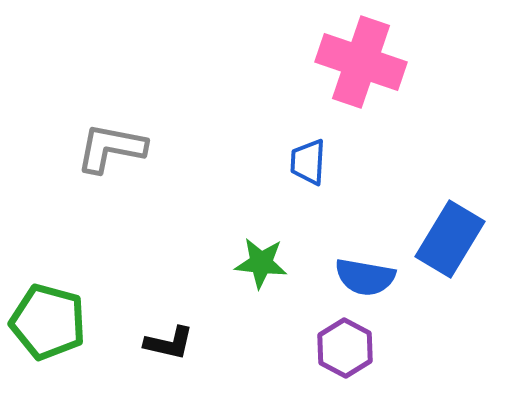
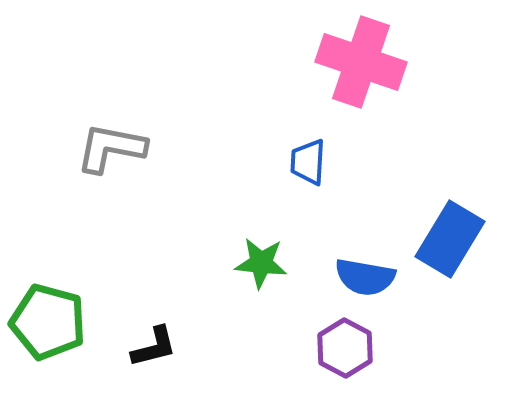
black L-shape: moved 15 px left, 4 px down; rotated 27 degrees counterclockwise
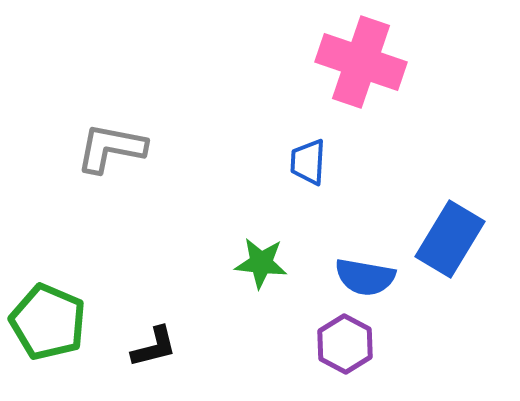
green pentagon: rotated 8 degrees clockwise
purple hexagon: moved 4 px up
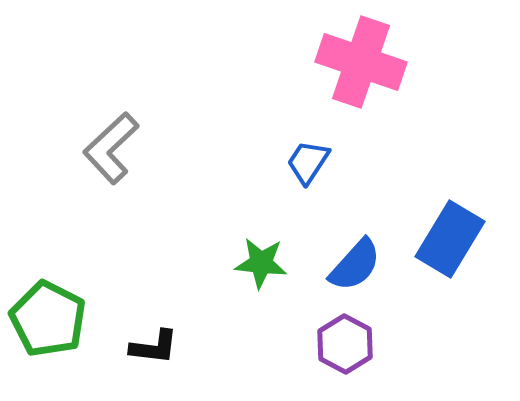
gray L-shape: rotated 54 degrees counterclockwise
blue trapezoid: rotated 30 degrees clockwise
blue semicircle: moved 10 px left, 12 px up; rotated 58 degrees counterclockwise
green pentagon: moved 3 px up; rotated 4 degrees clockwise
black L-shape: rotated 21 degrees clockwise
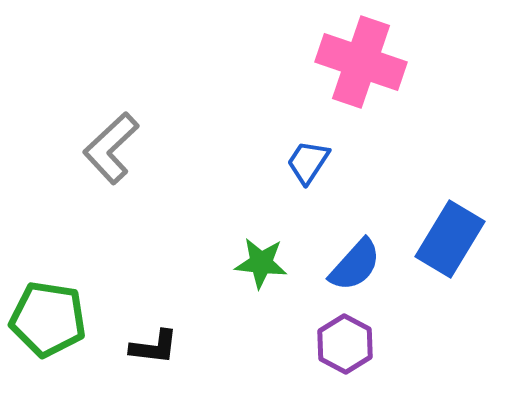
green pentagon: rotated 18 degrees counterclockwise
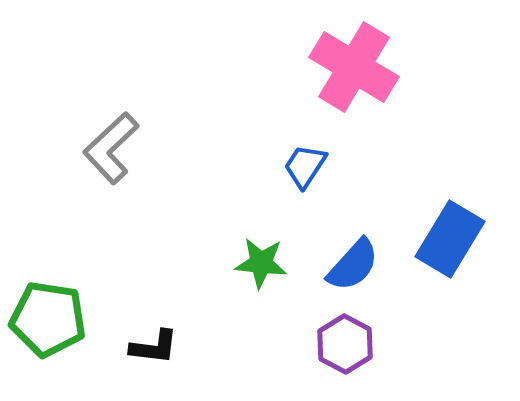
pink cross: moved 7 px left, 5 px down; rotated 12 degrees clockwise
blue trapezoid: moved 3 px left, 4 px down
blue semicircle: moved 2 px left
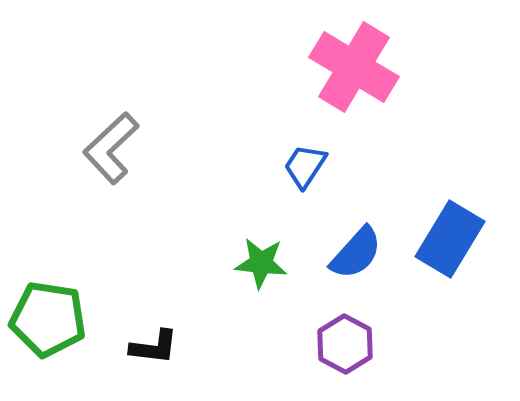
blue semicircle: moved 3 px right, 12 px up
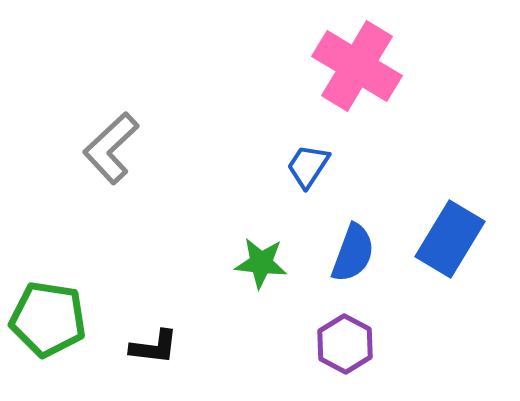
pink cross: moved 3 px right, 1 px up
blue trapezoid: moved 3 px right
blue semicircle: moved 3 px left; rotated 22 degrees counterclockwise
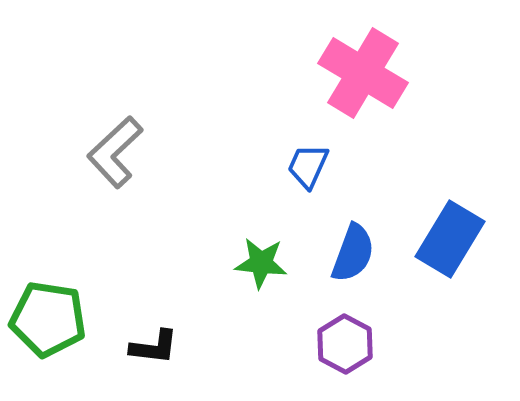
pink cross: moved 6 px right, 7 px down
gray L-shape: moved 4 px right, 4 px down
blue trapezoid: rotated 9 degrees counterclockwise
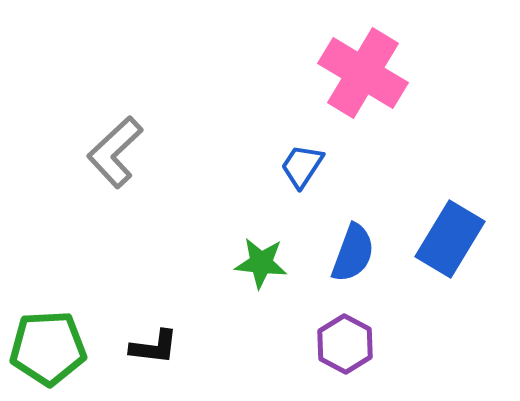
blue trapezoid: moved 6 px left; rotated 9 degrees clockwise
green pentagon: moved 29 px down; rotated 12 degrees counterclockwise
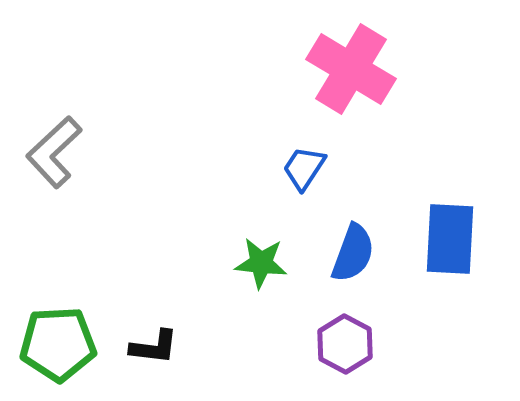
pink cross: moved 12 px left, 4 px up
gray L-shape: moved 61 px left
blue trapezoid: moved 2 px right, 2 px down
blue rectangle: rotated 28 degrees counterclockwise
green pentagon: moved 10 px right, 4 px up
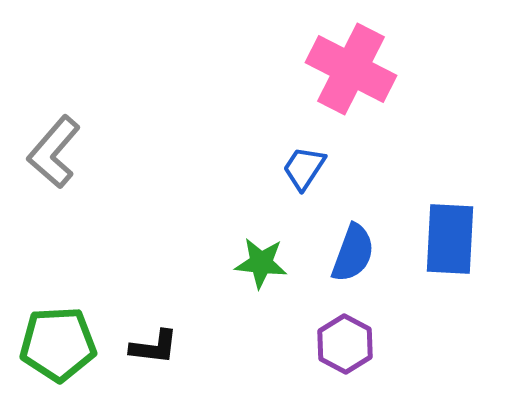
pink cross: rotated 4 degrees counterclockwise
gray L-shape: rotated 6 degrees counterclockwise
